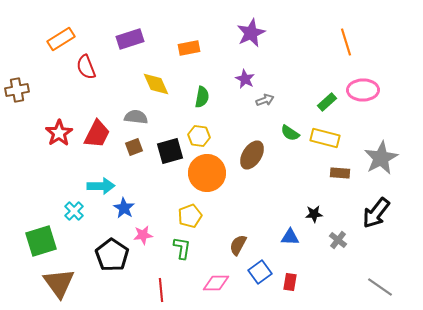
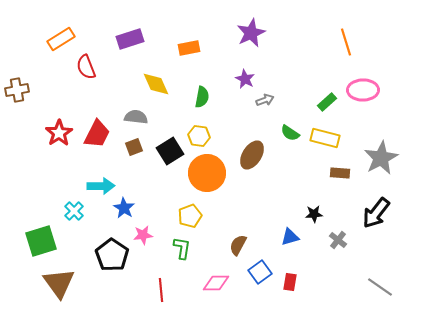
black square at (170, 151): rotated 16 degrees counterclockwise
blue triangle at (290, 237): rotated 18 degrees counterclockwise
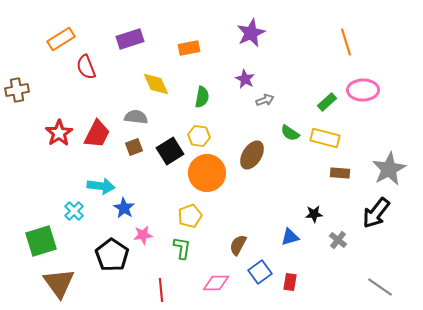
gray star at (381, 158): moved 8 px right, 11 px down
cyan arrow at (101, 186): rotated 8 degrees clockwise
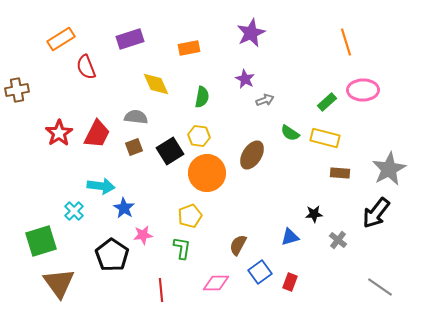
red rectangle at (290, 282): rotated 12 degrees clockwise
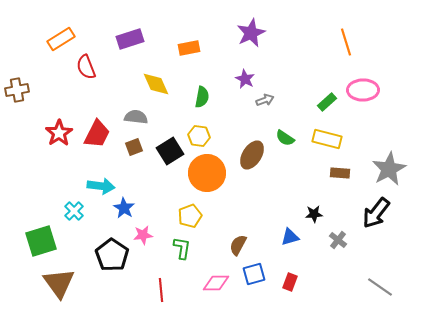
green semicircle at (290, 133): moved 5 px left, 5 px down
yellow rectangle at (325, 138): moved 2 px right, 1 px down
blue square at (260, 272): moved 6 px left, 2 px down; rotated 20 degrees clockwise
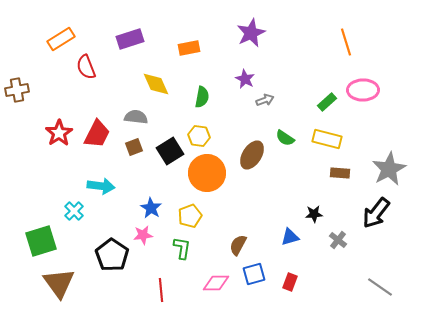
blue star at (124, 208): moved 27 px right
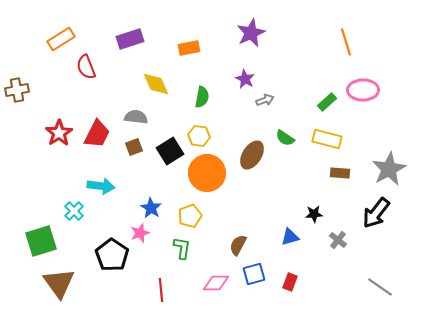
pink star at (143, 235): moved 3 px left, 2 px up; rotated 12 degrees counterclockwise
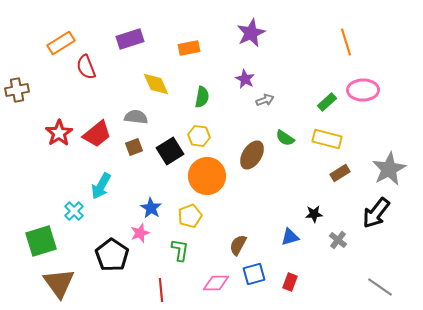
orange rectangle at (61, 39): moved 4 px down
red trapezoid at (97, 134): rotated 24 degrees clockwise
orange circle at (207, 173): moved 3 px down
brown rectangle at (340, 173): rotated 36 degrees counterclockwise
cyan arrow at (101, 186): rotated 112 degrees clockwise
green L-shape at (182, 248): moved 2 px left, 2 px down
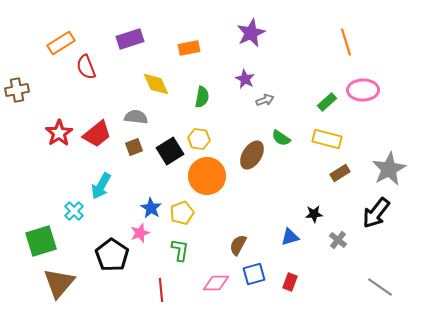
yellow hexagon at (199, 136): moved 3 px down
green semicircle at (285, 138): moved 4 px left
yellow pentagon at (190, 216): moved 8 px left, 3 px up
brown triangle at (59, 283): rotated 16 degrees clockwise
